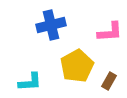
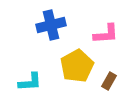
pink L-shape: moved 4 px left, 2 px down
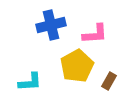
pink L-shape: moved 11 px left
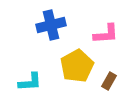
pink L-shape: moved 11 px right
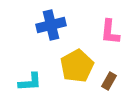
pink L-shape: moved 4 px right, 2 px up; rotated 100 degrees clockwise
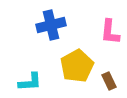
brown rectangle: rotated 54 degrees counterclockwise
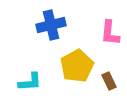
pink L-shape: moved 1 px down
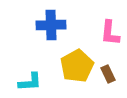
blue cross: rotated 12 degrees clockwise
brown rectangle: moved 1 px left, 7 px up
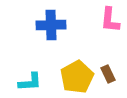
pink L-shape: moved 13 px up
yellow pentagon: moved 11 px down
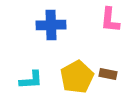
brown rectangle: rotated 54 degrees counterclockwise
cyan L-shape: moved 1 px right, 2 px up
